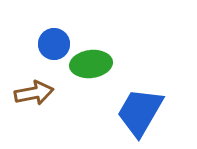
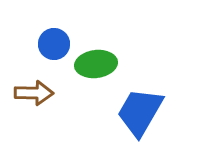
green ellipse: moved 5 px right
brown arrow: rotated 12 degrees clockwise
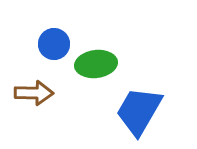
blue trapezoid: moved 1 px left, 1 px up
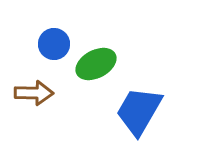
green ellipse: rotated 21 degrees counterclockwise
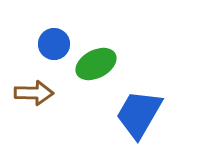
blue trapezoid: moved 3 px down
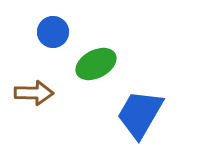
blue circle: moved 1 px left, 12 px up
blue trapezoid: moved 1 px right
